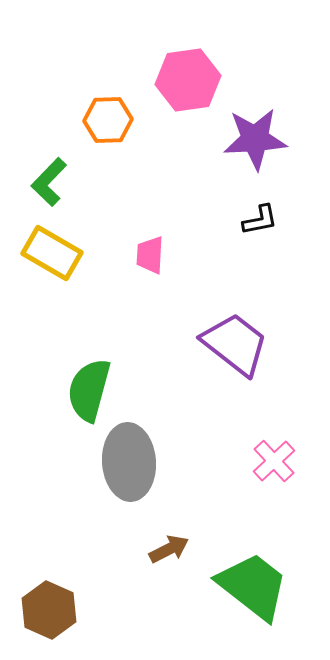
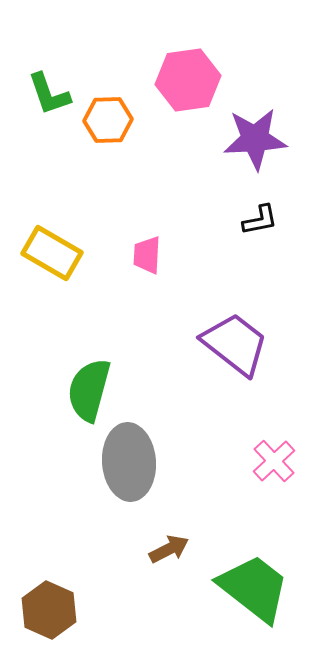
green L-shape: moved 88 px up; rotated 63 degrees counterclockwise
pink trapezoid: moved 3 px left
green trapezoid: moved 1 px right, 2 px down
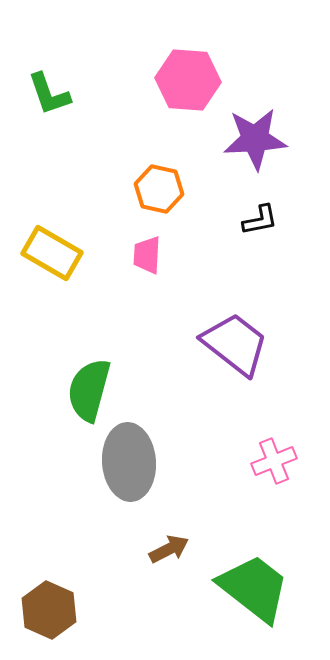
pink hexagon: rotated 12 degrees clockwise
orange hexagon: moved 51 px right, 69 px down; rotated 15 degrees clockwise
pink cross: rotated 21 degrees clockwise
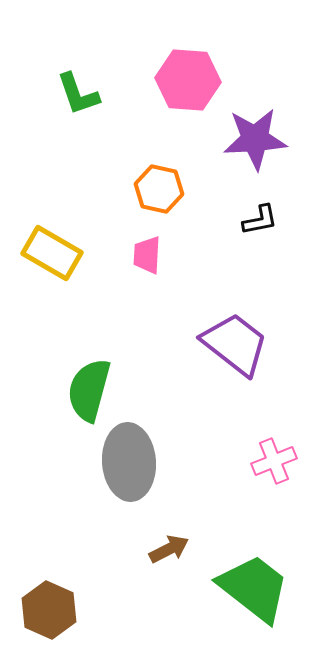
green L-shape: moved 29 px right
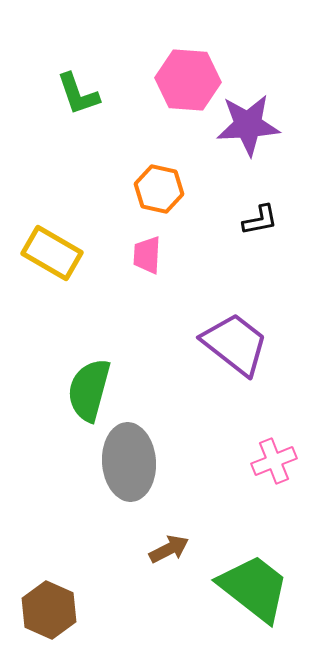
purple star: moved 7 px left, 14 px up
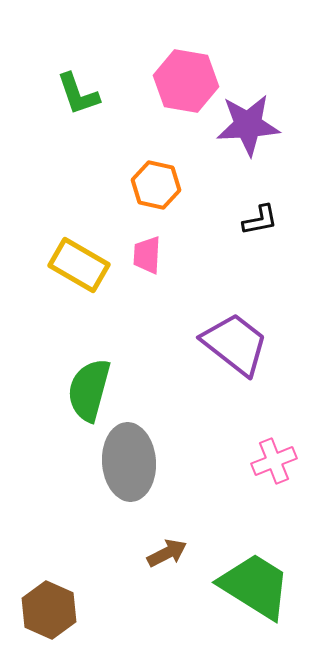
pink hexagon: moved 2 px left, 1 px down; rotated 6 degrees clockwise
orange hexagon: moved 3 px left, 4 px up
yellow rectangle: moved 27 px right, 12 px down
brown arrow: moved 2 px left, 4 px down
green trapezoid: moved 1 px right, 2 px up; rotated 6 degrees counterclockwise
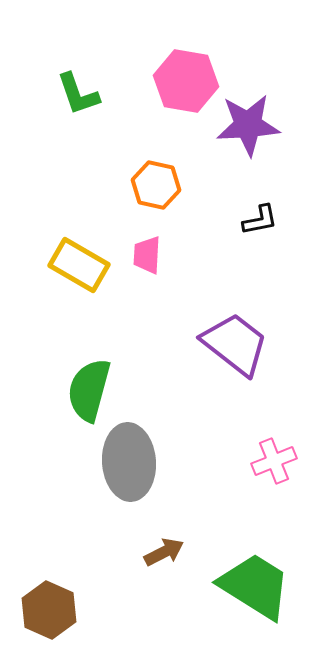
brown arrow: moved 3 px left, 1 px up
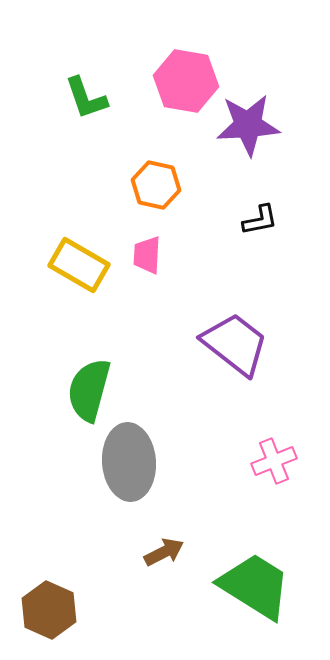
green L-shape: moved 8 px right, 4 px down
